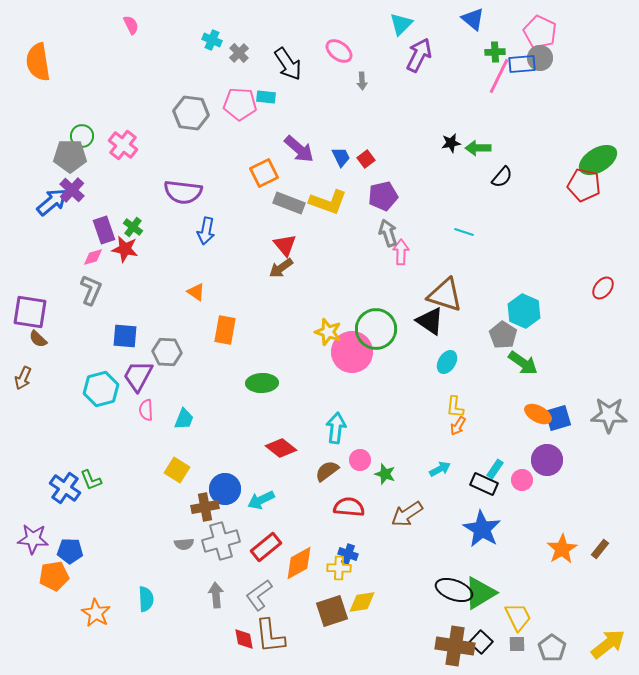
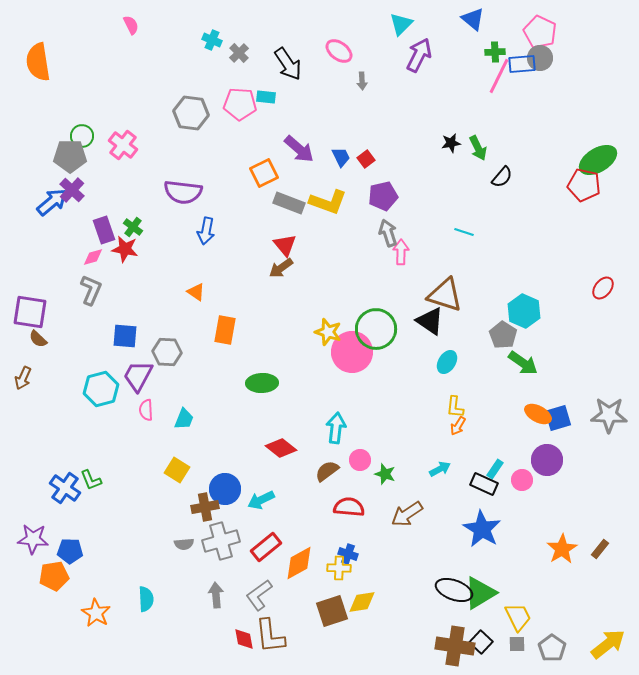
green arrow at (478, 148): rotated 115 degrees counterclockwise
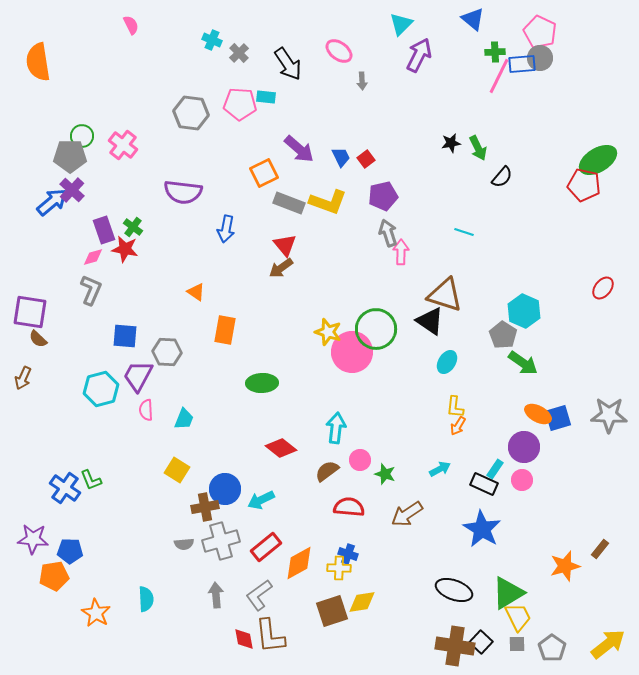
blue arrow at (206, 231): moved 20 px right, 2 px up
purple circle at (547, 460): moved 23 px left, 13 px up
orange star at (562, 549): moved 3 px right, 17 px down; rotated 16 degrees clockwise
green triangle at (480, 593): moved 28 px right
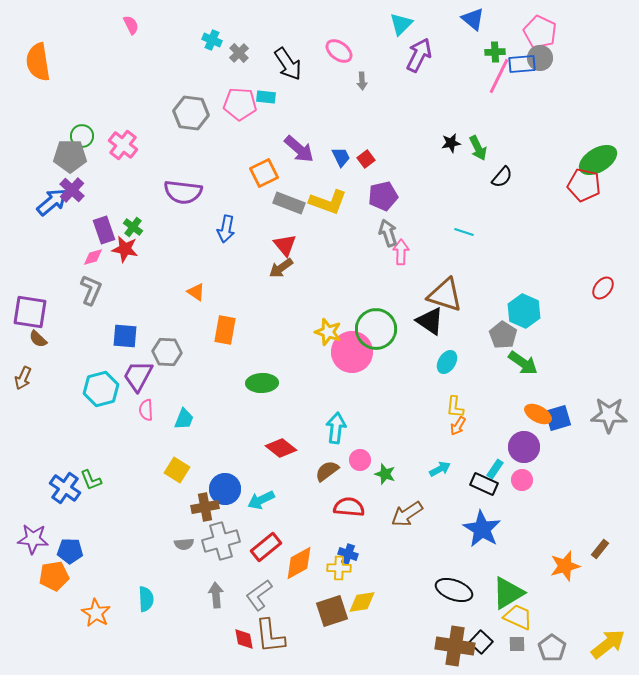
yellow trapezoid at (518, 617): rotated 40 degrees counterclockwise
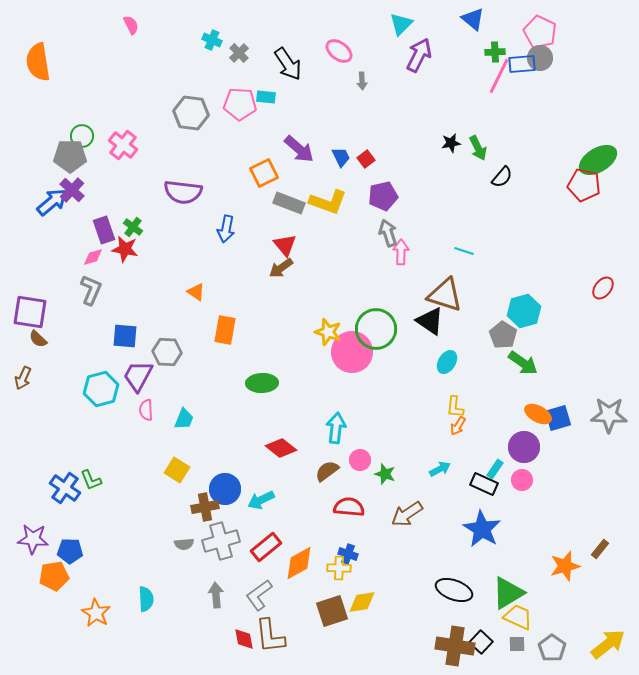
cyan line at (464, 232): moved 19 px down
cyan hexagon at (524, 311): rotated 20 degrees clockwise
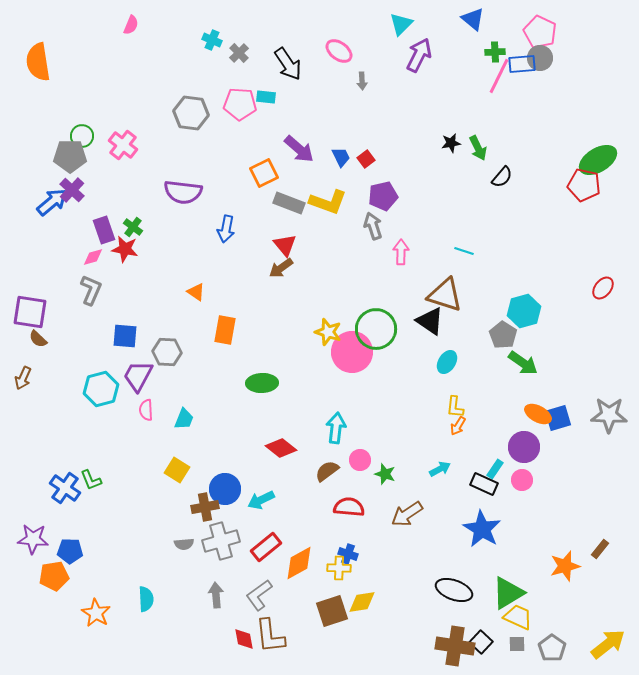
pink semicircle at (131, 25): rotated 48 degrees clockwise
gray arrow at (388, 233): moved 15 px left, 7 px up
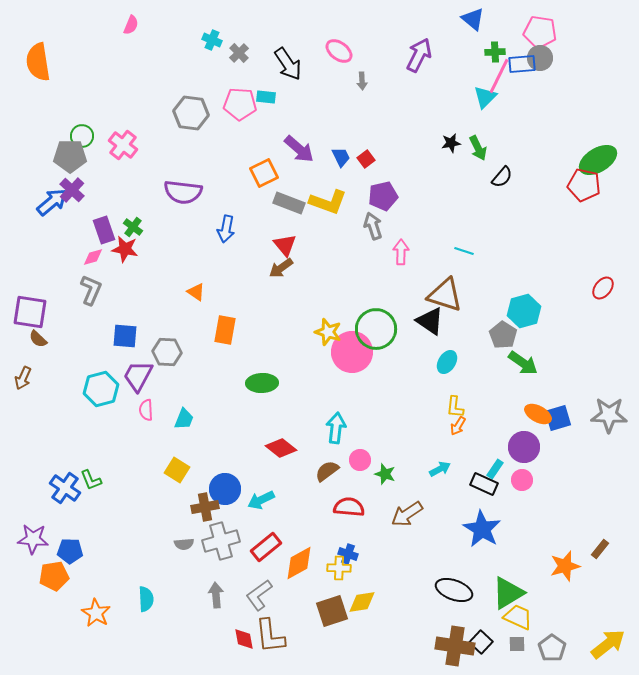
cyan triangle at (401, 24): moved 84 px right, 73 px down
pink pentagon at (540, 32): rotated 16 degrees counterclockwise
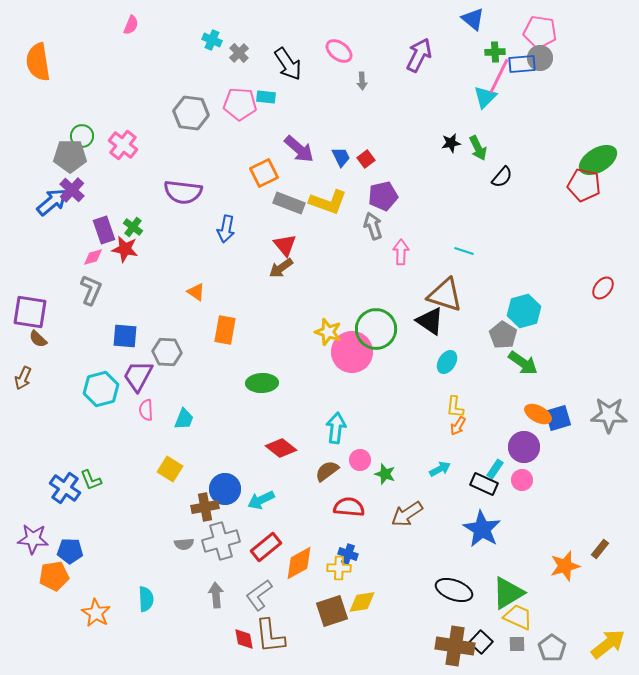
yellow square at (177, 470): moved 7 px left, 1 px up
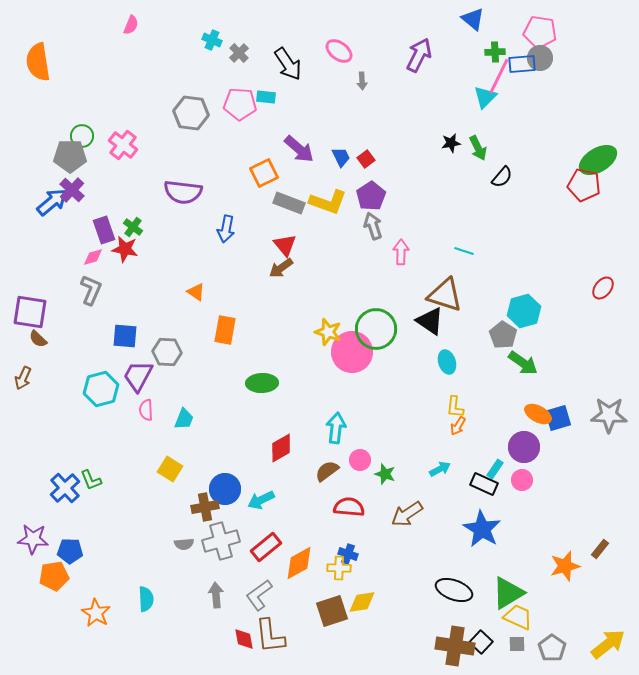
purple pentagon at (383, 196): moved 12 px left; rotated 20 degrees counterclockwise
cyan ellipse at (447, 362): rotated 50 degrees counterclockwise
red diamond at (281, 448): rotated 68 degrees counterclockwise
blue cross at (65, 488): rotated 12 degrees clockwise
